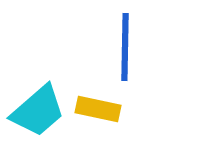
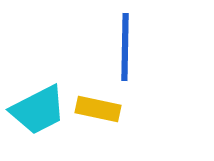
cyan trapezoid: moved 1 px up; rotated 14 degrees clockwise
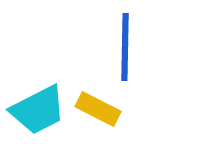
yellow rectangle: rotated 15 degrees clockwise
